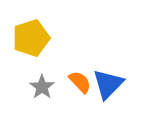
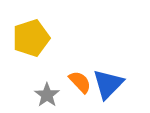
gray star: moved 5 px right, 8 px down
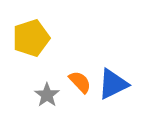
blue triangle: moved 5 px right; rotated 20 degrees clockwise
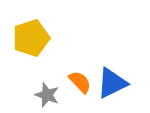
blue triangle: moved 1 px left, 1 px up
gray star: rotated 15 degrees counterclockwise
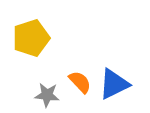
blue triangle: moved 2 px right, 1 px down
gray star: rotated 15 degrees counterclockwise
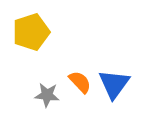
yellow pentagon: moved 6 px up
blue triangle: rotated 28 degrees counterclockwise
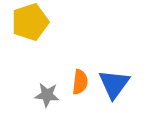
yellow pentagon: moved 1 px left, 10 px up
orange semicircle: rotated 50 degrees clockwise
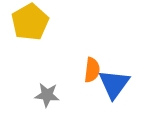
yellow pentagon: rotated 12 degrees counterclockwise
orange semicircle: moved 12 px right, 12 px up
